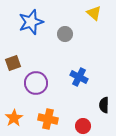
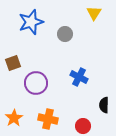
yellow triangle: rotated 21 degrees clockwise
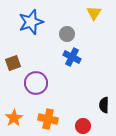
gray circle: moved 2 px right
blue cross: moved 7 px left, 20 px up
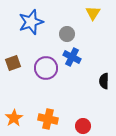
yellow triangle: moved 1 px left
purple circle: moved 10 px right, 15 px up
black semicircle: moved 24 px up
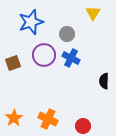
blue cross: moved 1 px left, 1 px down
purple circle: moved 2 px left, 13 px up
orange cross: rotated 12 degrees clockwise
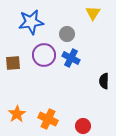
blue star: rotated 10 degrees clockwise
brown square: rotated 14 degrees clockwise
orange star: moved 3 px right, 4 px up
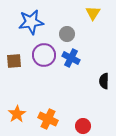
brown square: moved 1 px right, 2 px up
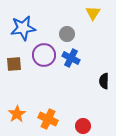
blue star: moved 8 px left, 6 px down
brown square: moved 3 px down
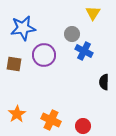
gray circle: moved 5 px right
blue cross: moved 13 px right, 7 px up
brown square: rotated 14 degrees clockwise
black semicircle: moved 1 px down
orange cross: moved 3 px right, 1 px down
